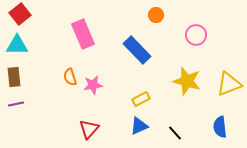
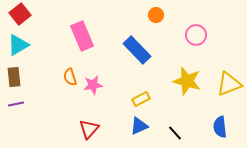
pink rectangle: moved 1 px left, 2 px down
cyan triangle: moved 1 px right; rotated 30 degrees counterclockwise
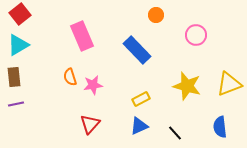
yellow star: moved 5 px down
red triangle: moved 1 px right, 5 px up
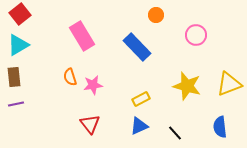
pink rectangle: rotated 8 degrees counterclockwise
blue rectangle: moved 3 px up
red triangle: rotated 20 degrees counterclockwise
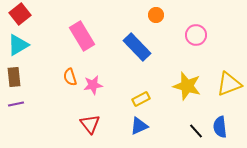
black line: moved 21 px right, 2 px up
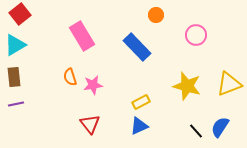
cyan triangle: moved 3 px left
yellow rectangle: moved 3 px down
blue semicircle: rotated 40 degrees clockwise
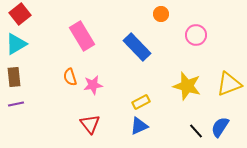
orange circle: moved 5 px right, 1 px up
cyan triangle: moved 1 px right, 1 px up
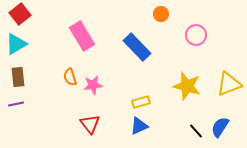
brown rectangle: moved 4 px right
yellow rectangle: rotated 12 degrees clockwise
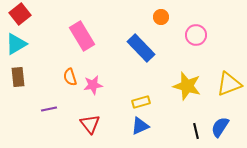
orange circle: moved 3 px down
blue rectangle: moved 4 px right, 1 px down
purple line: moved 33 px right, 5 px down
blue triangle: moved 1 px right
black line: rotated 28 degrees clockwise
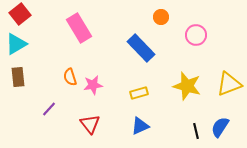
pink rectangle: moved 3 px left, 8 px up
yellow rectangle: moved 2 px left, 9 px up
purple line: rotated 35 degrees counterclockwise
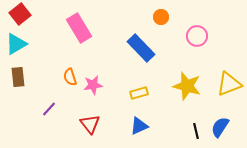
pink circle: moved 1 px right, 1 px down
blue triangle: moved 1 px left
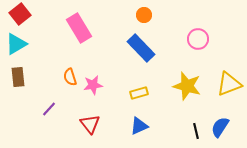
orange circle: moved 17 px left, 2 px up
pink circle: moved 1 px right, 3 px down
